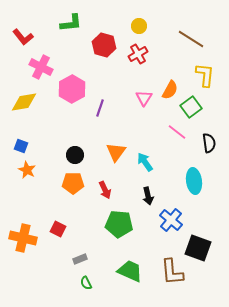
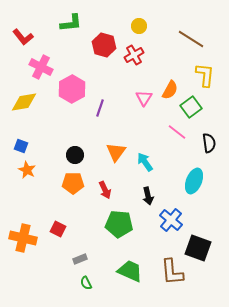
red cross: moved 4 px left, 1 px down
cyan ellipse: rotated 30 degrees clockwise
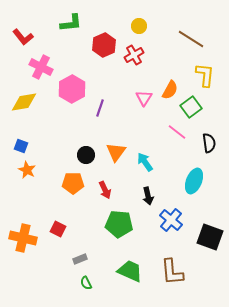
red hexagon: rotated 20 degrees clockwise
black circle: moved 11 px right
black square: moved 12 px right, 11 px up
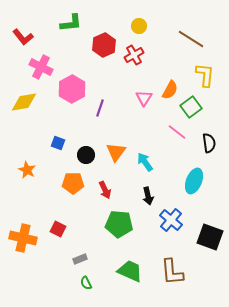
blue square: moved 37 px right, 3 px up
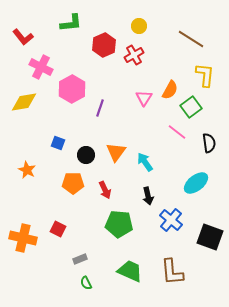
cyan ellipse: moved 2 px right, 2 px down; rotated 30 degrees clockwise
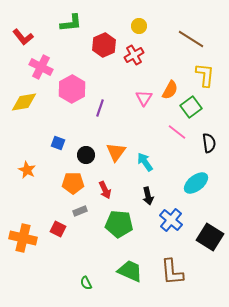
black square: rotated 12 degrees clockwise
gray rectangle: moved 48 px up
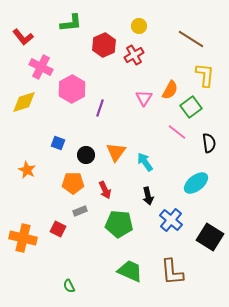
yellow diamond: rotated 8 degrees counterclockwise
green semicircle: moved 17 px left, 3 px down
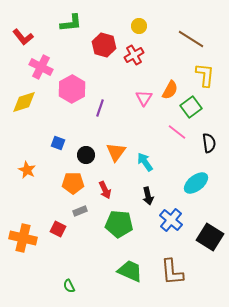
red hexagon: rotated 20 degrees counterclockwise
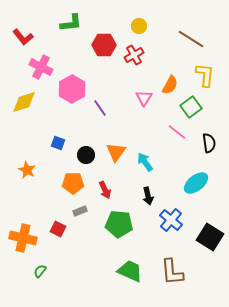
red hexagon: rotated 15 degrees counterclockwise
orange semicircle: moved 5 px up
purple line: rotated 54 degrees counterclockwise
green semicircle: moved 29 px left, 15 px up; rotated 64 degrees clockwise
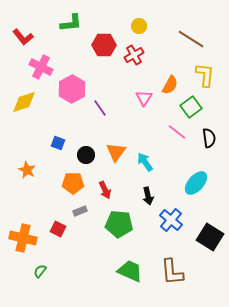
black semicircle: moved 5 px up
cyan ellipse: rotated 10 degrees counterclockwise
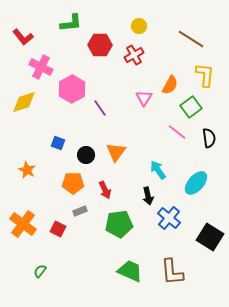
red hexagon: moved 4 px left
cyan arrow: moved 13 px right, 8 px down
blue cross: moved 2 px left, 2 px up
green pentagon: rotated 12 degrees counterclockwise
orange cross: moved 14 px up; rotated 24 degrees clockwise
